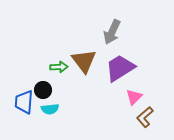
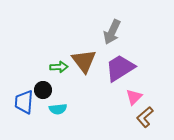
cyan semicircle: moved 8 px right
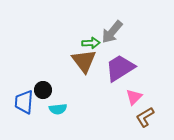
gray arrow: rotated 15 degrees clockwise
green arrow: moved 32 px right, 24 px up
brown L-shape: rotated 10 degrees clockwise
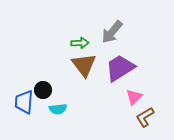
green arrow: moved 11 px left
brown triangle: moved 4 px down
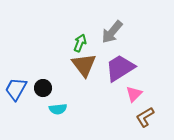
green arrow: rotated 66 degrees counterclockwise
black circle: moved 2 px up
pink triangle: moved 3 px up
blue trapezoid: moved 8 px left, 13 px up; rotated 25 degrees clockwise
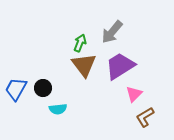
purple trapezoid: moved 2 px up
